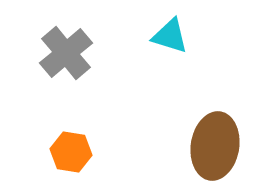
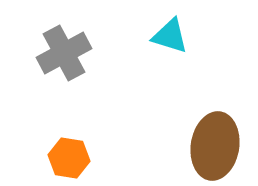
gray cross: moved 2 px left; rotated 12 degrees clockwise
orange hexagon: moved 2 px left, 6 px down
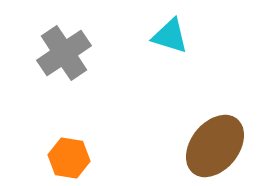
gray cross: rotated 6 degrees counterclockwise
brown ellipse: rotated 30 degrees clockwise
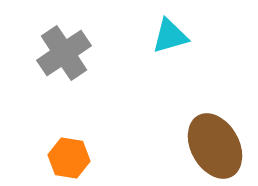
cyan triangle: rotated 33 degrees counterclockwise
brown ellipse: rotated 68 degrees counterclockwise
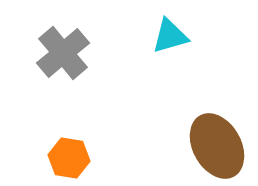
gray cross: moved 1 px left; rotated 6 degrees counterclockwise
brown ellipse: moved 2 px right
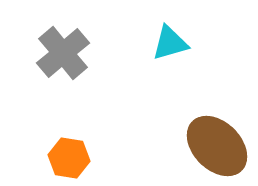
cyan triangle: moved 7 px down
brown ellipse: rotated 16 degrees counterclockwise
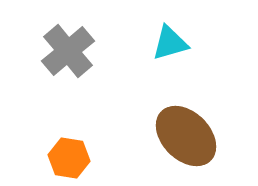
gray cross: moved 5 px right, 2 px up
brown ellipse: moved 31 px left, 10 px up
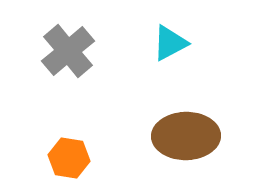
cyan triangle: rotated 12 degrees counterclockwise
brown ellipse: rotated 46 degrees counterclockwise
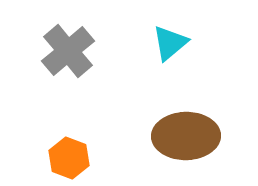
cyan triangle: rotated 12 degrees counterclockwise
orange hexagon: rotated 12 degrees clockwise
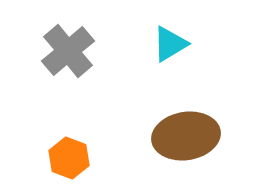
cyan triangle: moved 1 px down; rotated 9 degrees clockwise
brown ellipse: rotated 8 degrees counterclockwise
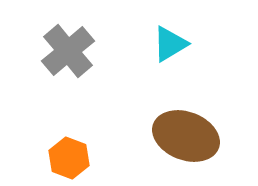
brown ellipse: rotated 30 degrees clockwise
